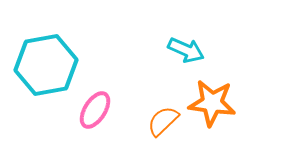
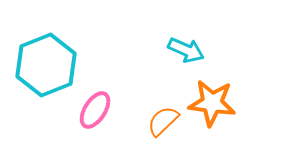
cyan hexagon: rotated 12 degrees counterclockwise
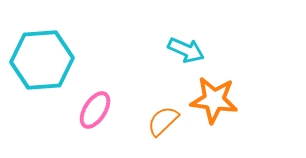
cyan hexagon: moved 4 px left, 5 px up; rotated 18 degrees clockwise
orange star: moved 2 px right, 3 px up
